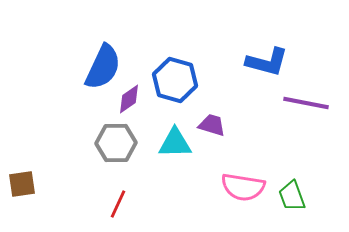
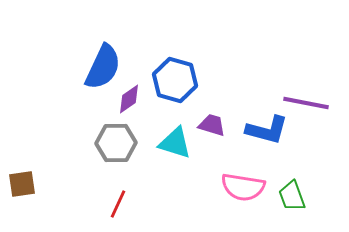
blue L-shape: moved 68 px down
cyan triangle: rotated 18 degrees clockwise
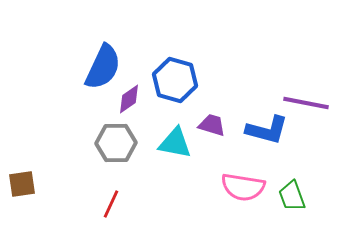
cyan triangle: rotated 6 degrees counterclockwise
red line: moved 7 px left
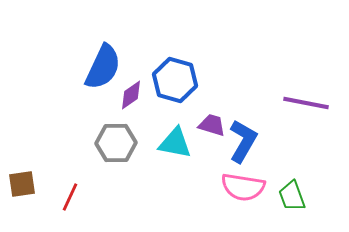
purple diamond: moved 2 px right, 4 px up
blue L-shape: moved 24 px left, 11 px down; rotated 75 degrees counterclockwise
red line: moved 41 px left, 7 px up
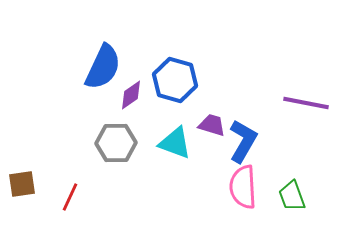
cyan triangle: rotated 9 degrees clockwise
pink semicircle: rotated 78 degrees clockwise
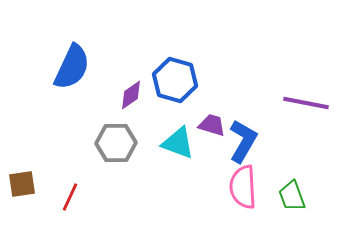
blue semicircle: moved 31 px left
cyan triangle: moved 3 px right
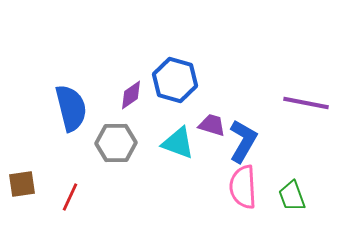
blue semicircle: moved 1 px left, 41 px down; rotated 39 degrees counterclockwise
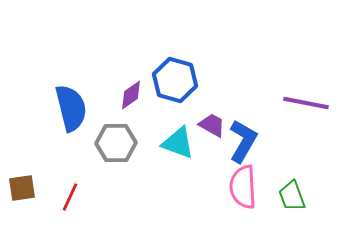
purple trapezoid: rotated 12 degrees clockwise
brown square: moved 4 px down
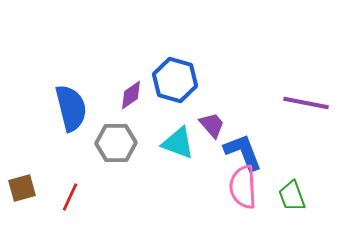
purple trapezoid: rotated 20 degrees clockwise
blue L-shape: moved 11 px down; rotated 51 degrees counterclockwise
brown square: rotated 8 degrees counterclockwise
